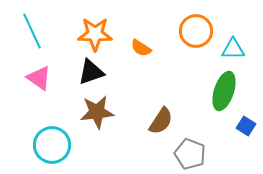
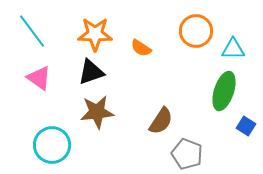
cyan line: rotated 12 degrees counterclockwise
gray pentagon: moved 3 px left
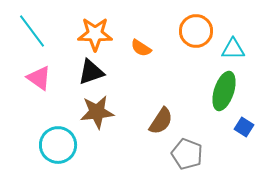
blue square: moved 2 px left, 1 px down
cyan circle: moved 6 px right
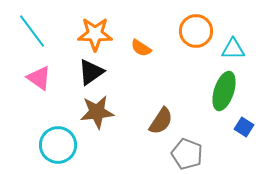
black triangle: rotated 16 degrees counterclockwise
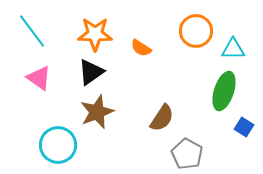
brown star: rotated 16 degrees counterclockwise
brown semicircle: moved 1 px right, 3 px up
gray pentagon: rotated 8 degrees clockwise
